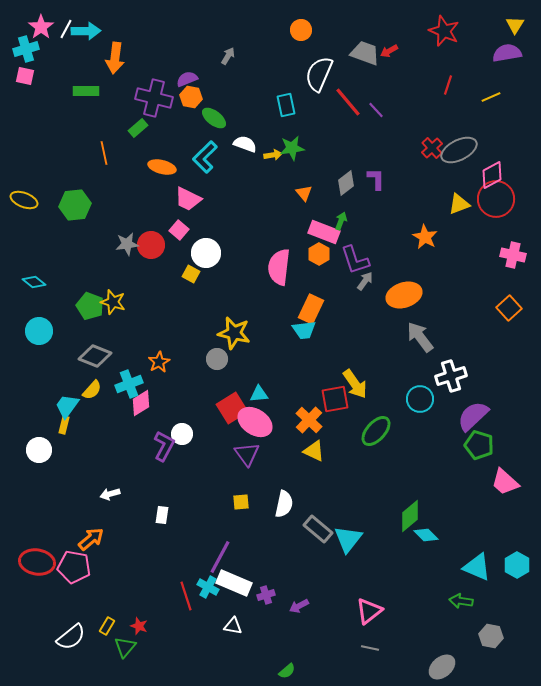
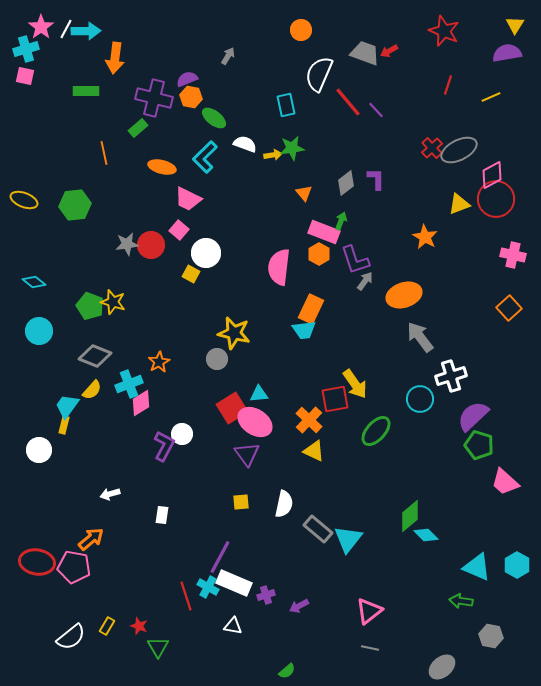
green triangle at (125, 647): moved 33 px right; rotated 10 degrees counterclockwise
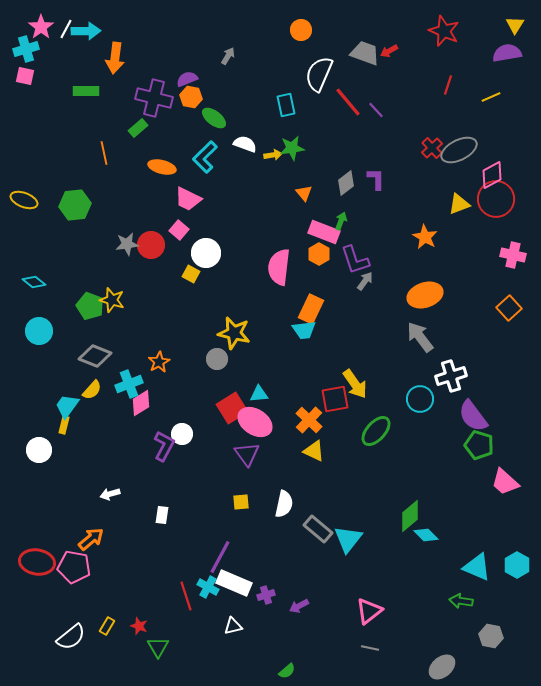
orange ellipse at (404, 295): moved 21 px right
yellow star at (113, 302): moved 1 px left, 2 px up
purple semicircle at (473, 416): rotated 84 degrees counterclockwise
white triangle at (233, 626): rotated 24 degrees counterclockwise
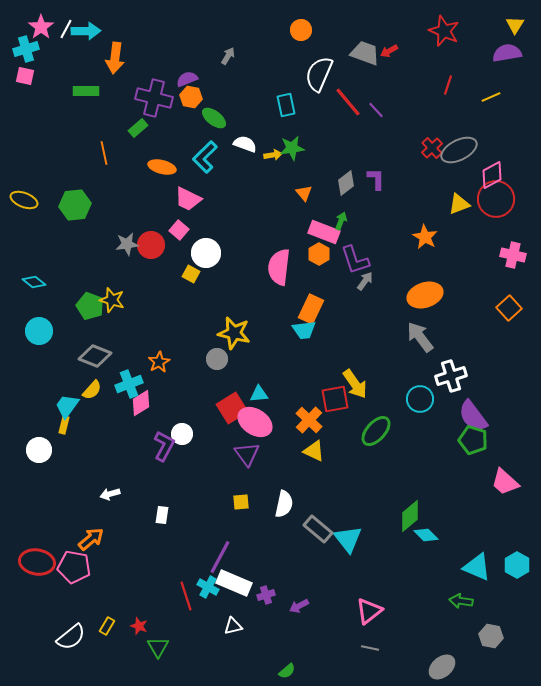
green pentagon at (479, 445): moved 6 px left, 5 px up
cyan triangle at (348, 539): rotated 16 degrees counterclockwise
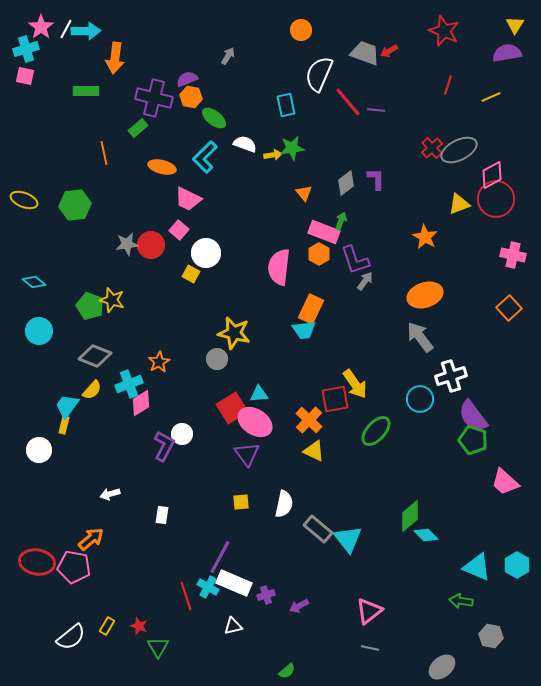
purple line at (376, 110): rotated 42 degrees counterclockwise
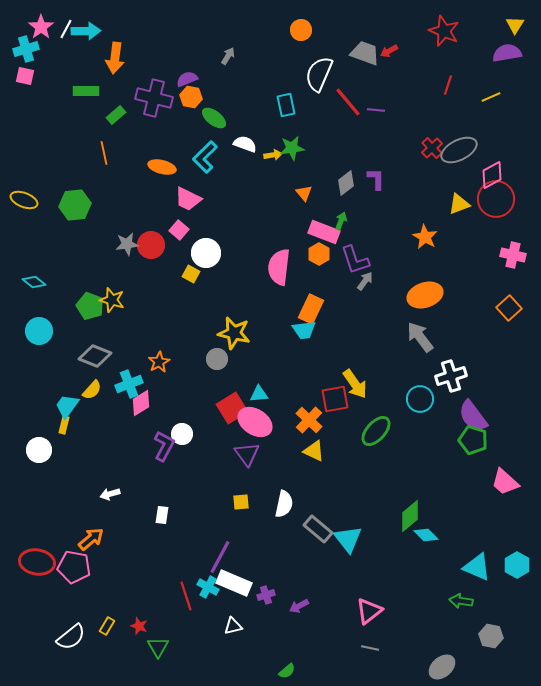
green rectangle at (138, 128): moved 22 px left, 13 px up
